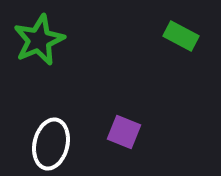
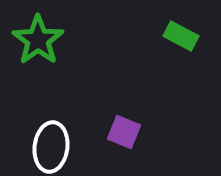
green star: moved 1 px left; rotated 12 degrees counterclockwise
white ellipse: moved 3 px down; rotated 6 degrees counterclockwise
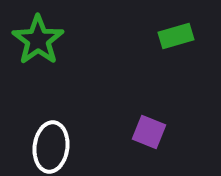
green rectangle: moved 5 px left; rotated 44 degrees counterclockwise
purple square: moved 25 px right
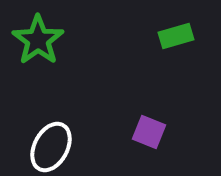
white ellipse: rotated 21 degrees clockwise
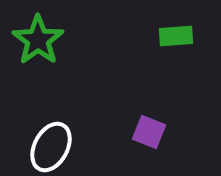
green rectangle: rotated 12 degrees clockwise
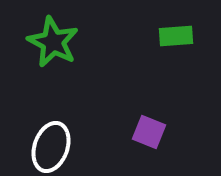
green star: moved 15 px right, 2 px down; rotated 9 degrees counterclockwise
white ellipse: rotated 9 degrees counterclockwise
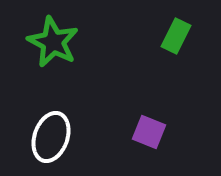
green rectangle: rotated 60 degrees counterclockwise
white ellipse: moved 10 px up
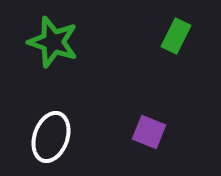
green star: rotated 9 degrees counterclockwise
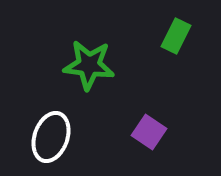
green star: moved 36 px right, 23 px down; rotated 12 degrees counterclockwise
purple square: rotated 12 degrees clockwise
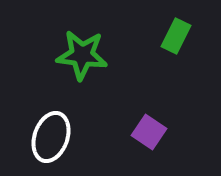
green star: moved 7 px left, 10 px up
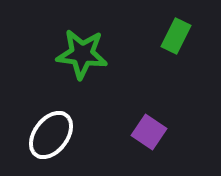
green star: moved 1 px up
white ellipse: moved 2 px up; rotated 18 degrees clockwise
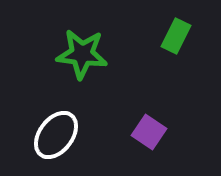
white ellipse: moved 5 px right
